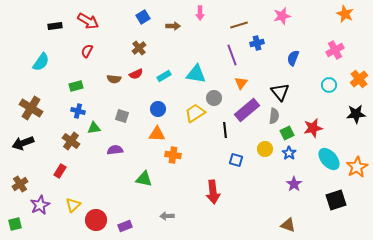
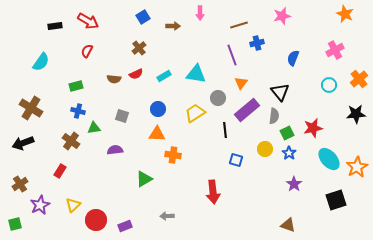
gray circle at (214, 98): moved 4 px right
green triangle at (144, 179): rotated 42 degrees counterclockwise
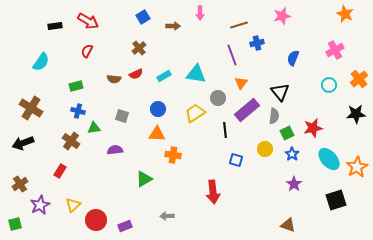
blue star at (289, 153): moved 3 px right, 1 px down
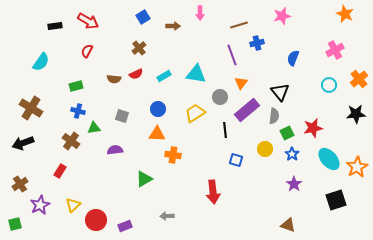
gray circle at (218, 98): moved 2 px right, 1 px up
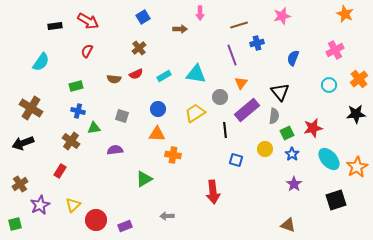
brown arrow at (173, 26): moved 7 px right, 3 px down
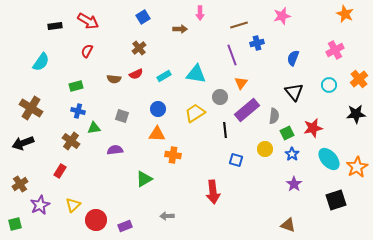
black triangle at (280, 92): moved 14 px right
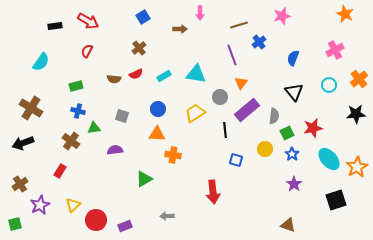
blue cross at (257, 43): moved 2 px right, 1 px up; rotated 24 degrees counterclockwise
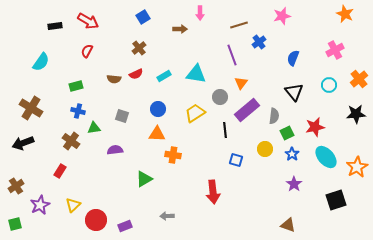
red star at (313, 128): moved 2 px right, 1 px up
cyan ellipse at (329, 159): moved 3 px left, 2 px up
brown cross at (20, 184): moved 4 px left, 2 px down
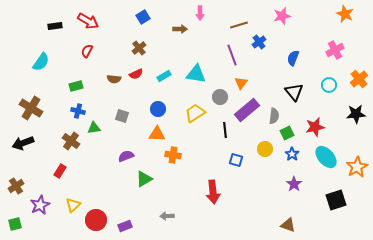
purple semicircle at (115, 150): moved 11 px right, 6 px down; rotated 14 degrees counterclockwise
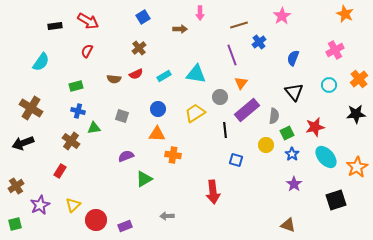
pink star at (282, 16): rotated 18 degrees counterclockwise
yellow circle at (265, 149): moved 1 px right, 4 px up
